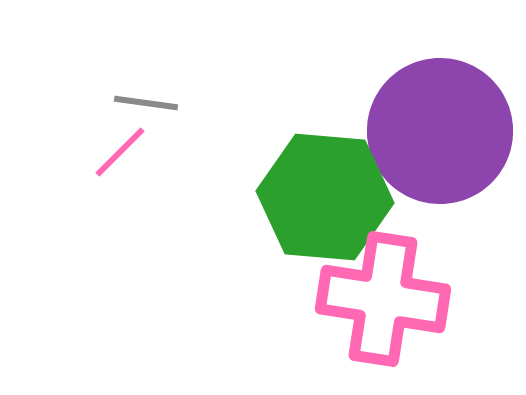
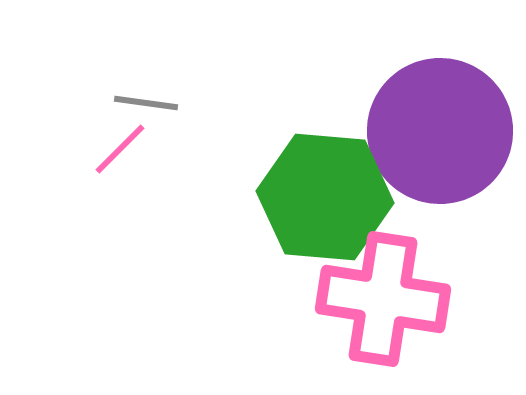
pink line: moved 3 px up
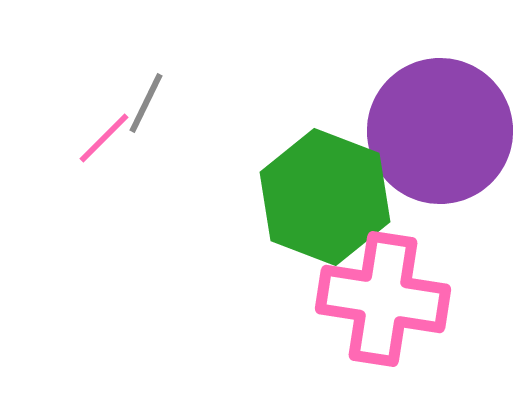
gray line: rotated 72 degrees counterclockwise
pink line: moved 16 px left, 11 px up
green hexagon: rotated 16 degrees clockwise
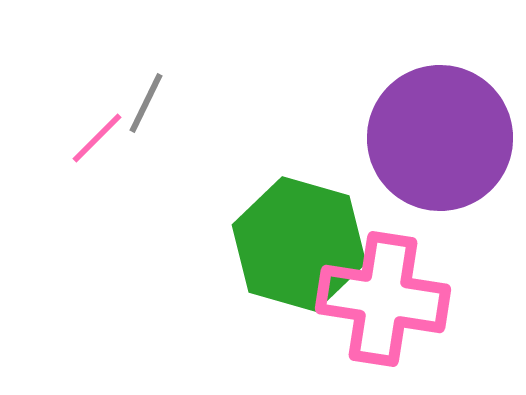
purple circle: moved 7 px down
pink line: moved 7 px left
green hexagon: moved 26 px left, 47 px down; rotated 5 degrees counterclockwise
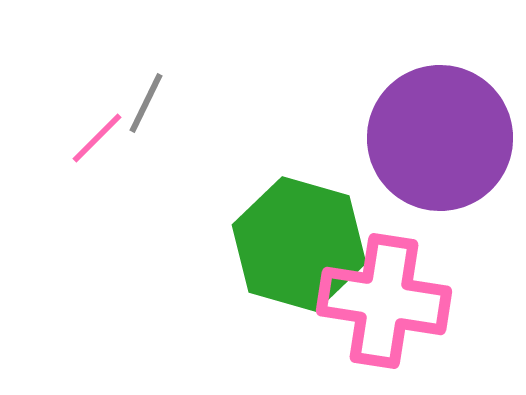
pink cross: moved 1 px right, 2 px down
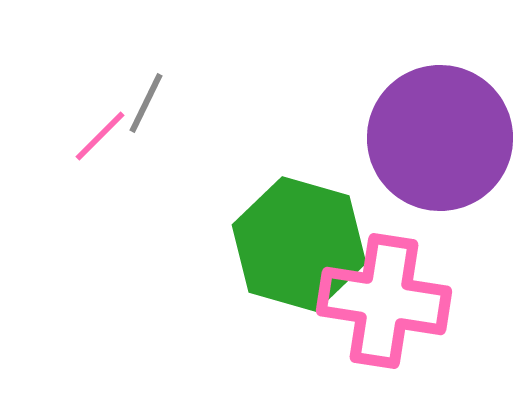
pink line: moved 3 px right, 2 px up
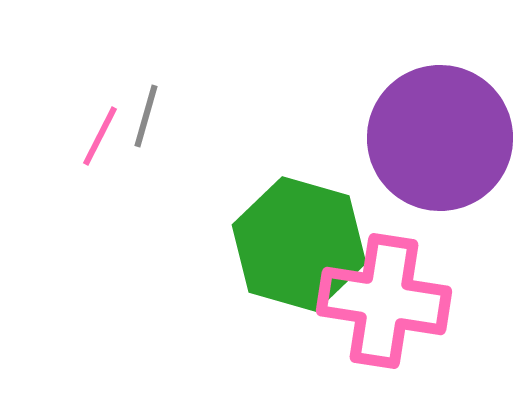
gray line: moved 13 px down; rotated 10 degrees counterclockwise
pink line: rotated 18 degrees counterclockwise
